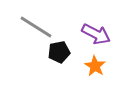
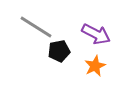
black pentagon: moved 1 px up
orange star: rotated 15 degrees clockwise
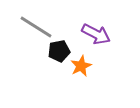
orange star: moved 14 px left
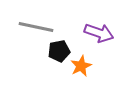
gray line: rotated 20 degrees counterclockwise
purple arrow: moved 3 px right, 1 px up; rotated 8 degrees counterclockwise
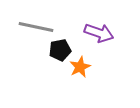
black pentagon: moved 1 px right, 1 px up
orange star: moved 1 px left, 1 px down
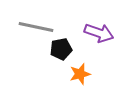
black pentagon: moved 1 px right, 1 px up
orange star: moved 7 px down; rotated 10 degrees clockwise
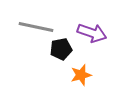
purple arrow: moved 7 px left
orange star: moved 1 px right, 1 px down
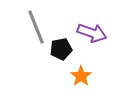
gray line: rotated 56 degrees clockwise
orange star: moved 1 px down; rotated 20 degrees counterclockwise
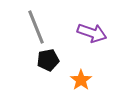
black pentagon: moved 13 px left, 11 px down
orange star: moved 4 px down
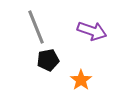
purple arrow: moved 2 px up
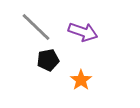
gray line: rotated 24 degrees counterclockwise
purple arrow: moved 9 px left, 1 px down
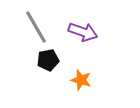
gray line: rotated 16 degrees clockwise
orange star: rotated 20 degrees counterclockwise
